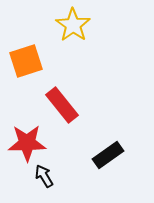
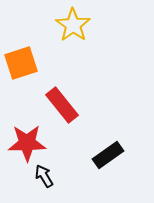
orange square: moved 5 px left, 2 px down
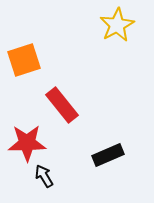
yellow star: moved 44 px right; rotated 8 degrees clockwise
orange square: moved 3 px right, 3 px up
black rectangle: rotated 12 degrees clockwise
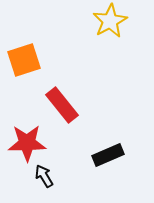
yellow star: moved 7 px left, 4 px up
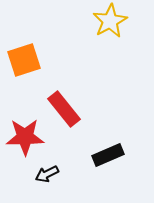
red rectangle: moved 2 px right, 4 px down
red star: moved 2 px left, 6 px up
black arrow: moved 3 px right, 2 px up; rotated 85 degrees counterclockwise
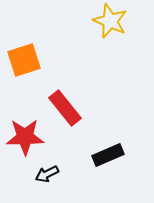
yellow star: rotated 20 degrees counterclockwise
red rectangle: moved 1 px right, 1 px up
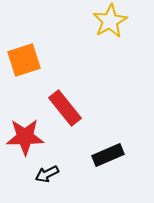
yellow star: rotated 20 degrees clockwise
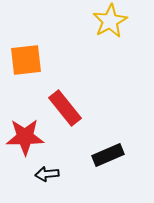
orange square: moved 2 px right; rotated 12 degrees clockwise
black arrow: rotated 20 degrees clockwise
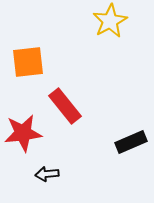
orange square: moved 2 px right, 2 px down
red rectangle: moved 2 px up
red star: moved 2 px left, 4 px up; rotated 6 degrees counterclockwise
black rectangle: moved 23 px right, 13 px up
